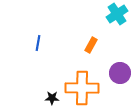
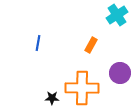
cyan cross: moved 1 px down
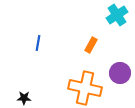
orange cross: moved 3 px right; rotated 12 degrees clockwise
black star: moved 28 px left
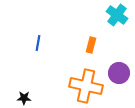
cyan cross: rotated 20 degrees counterclockwise
orange rectangle: rotated 14 degrees counterclockwise
purple circle: moved 1 px left
orange cross: moved 1 px right, 2 px up
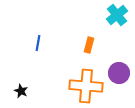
cyan cross: rotated 15 degrees clockwise
orange rectangle: moved 2 px left
orange cross: rotated 8 degrees counterclockwise
black star: moved 3 px left, 7 px up; rotated 24 degrees clockwise
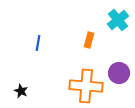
cyan cross: moved 1 px right, 5 px down
orange rectangle: moved 5 px up
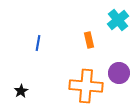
orange rectangle: rotated 28 degrees counterclockwise
black star: rotated 16 degrees clockwise
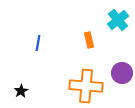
purple circle: moved 3 px right
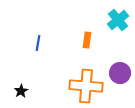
orange rectangle: moved 2 px left; rotated 21 degrees clockwise
purple circle: moved 2 px left
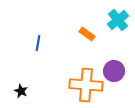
orange rectangle: moved 6 px up; rotated 63 degrees counterclockwise
purple circle: moved 6 px left, 2 px up
orange cross: moved 1 px up
black star: rotated 16 degrees counterclockwise
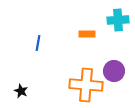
cyan cross: rotated 35 degrees clockwise
orange rectangle: rotated 35 degrees counterclockwise
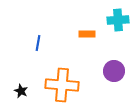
orange cross: moved 24 px left
